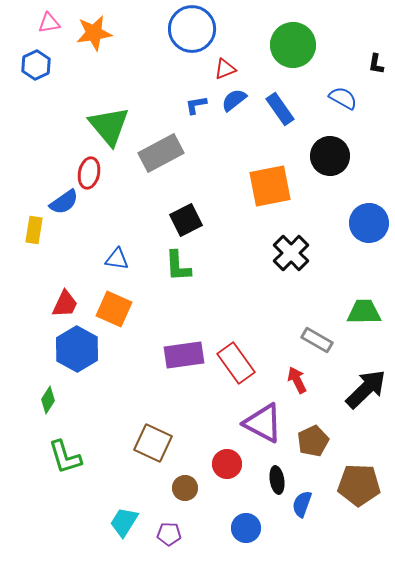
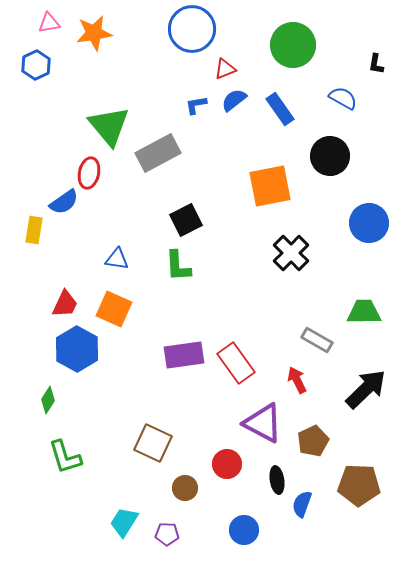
gray rectangle at (161, 153): moved 3 px left
blue circle at (246, 528): moved 2 px left, 2 px down
purple pentagon at (169, 534): moved 2 px left
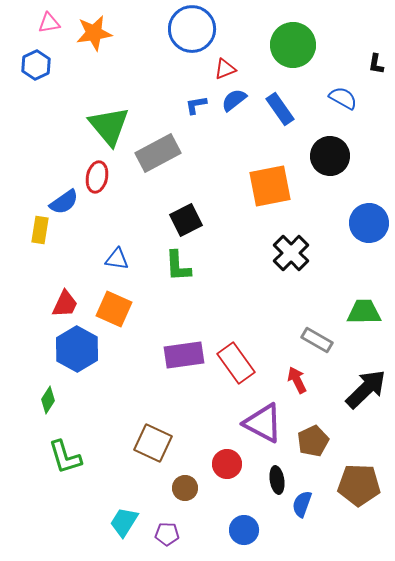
red ellipse at (89, 173): moved 8 px right, 4 px down
yellow rectangle at (34, 230): moved 6 px right
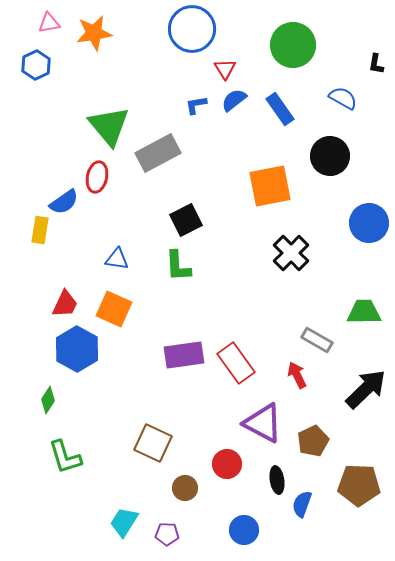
red triangle at (225, 69): rotated 40 degrees counterclockwise
red arrow at (297, 380): moved 5 px up
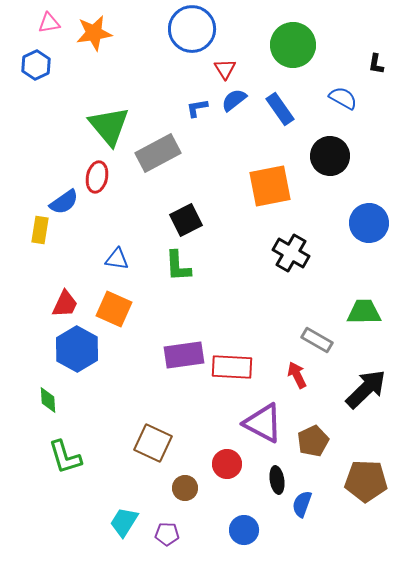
blue L-shape at (196, 105): moved 1 px right, 3 px down
black cross at (291, 253): rotated 15 degrees counterclockwise
red rectangle at (236, 363): moved 4 px left, 4 px down; rotated 51 degrees counterclockwise
green diamond at (48, 400): rotated 36 degrees counterclockwise
brown pentagon at (359, 485): moved 7 px right, 4 px up
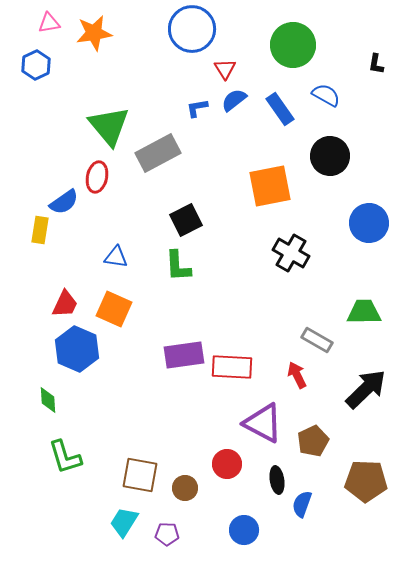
blue semicircle at (343, 98): moved 17 px left, 3 px up
blue triangle at (117, 259): moved 1 px left, 2 px up
blue hexagon at (77, 349): rotated 6 degrees counterclockwise
brown square at (153, 443): moved 13 px left, 32 px down; rotated 15 degrees counterclockwise
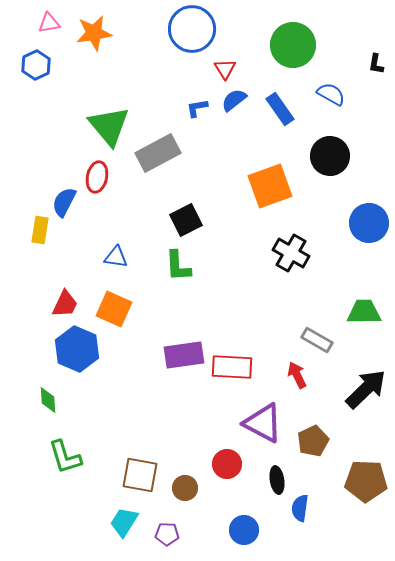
blue semicircle at (326, 95): moved 5 px right, 1 px up
orange square at (270, 186): rotated 9 degrees counterclockwise
blue semicircle at (64, 202): rotated 152 degrees clockwise
blue semicircle at (302, 504): moved 2 px left, 4 px down; rotated 12 degrees counterclockwise
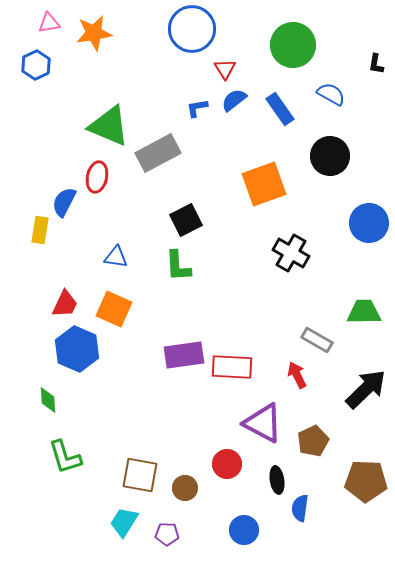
green triangle at (109, 126): rotated 27 degrees counterclockwise
orange square at (270, 186): moved 6 px left, 2 px up
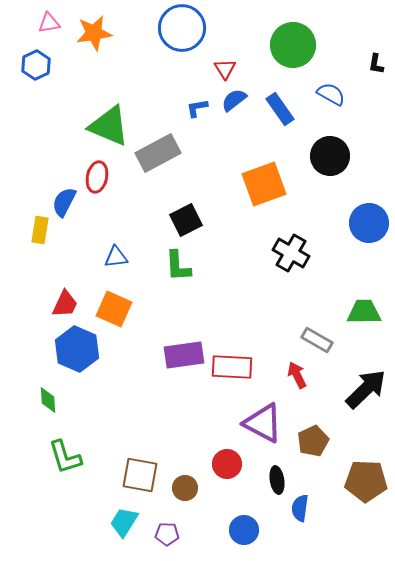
blue circle at (192, 29): moved 10 px left, 1 px up
blue triangle at (116, 257): rotated 15 degrees counterclockwise
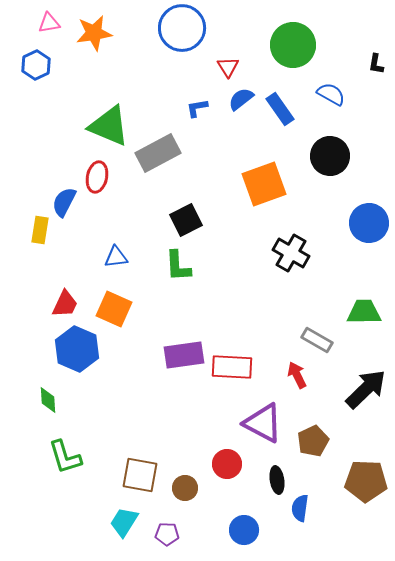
red triangle at (225, 69): moved 3 px right, 2 px up
blue semicircle at (234, 100): moved 7 px right, 1 px up
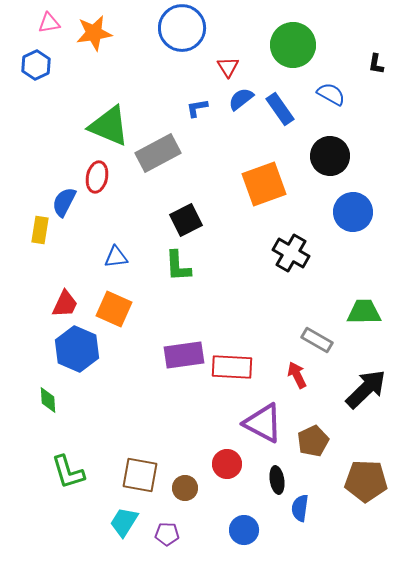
blue circle at (369, 223): moved 16 px left, 11 px up
green L-shape at (65, 457): moved 3 px right, 15 px down
